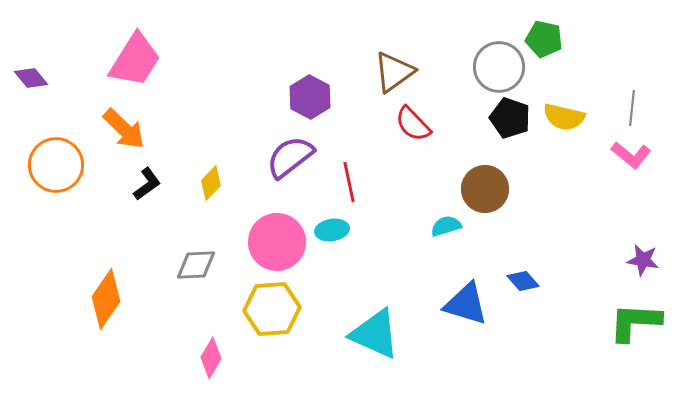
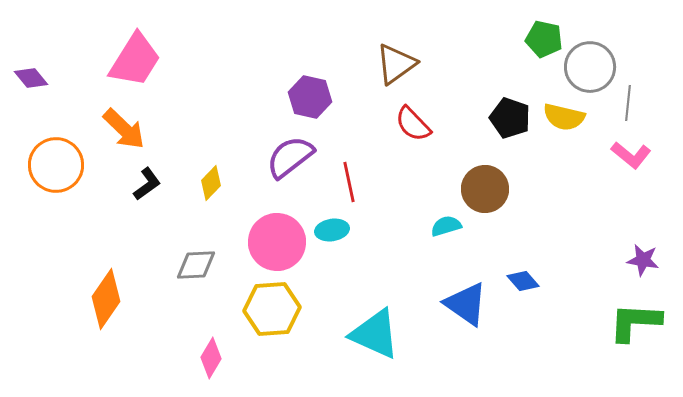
gray circle: moved 91 px right
brown triangle: moved 2 px right, 8 px up
purple hexagon: rotated 15 degrees counterclockwise
gray line: moved 4 px left, 5 px up
blue triangle: rotated 18 degrees clockwise
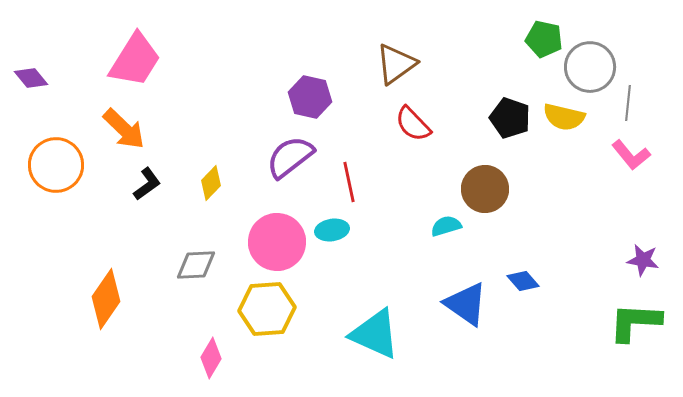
pink L-shape: rotated 12 degrees clockwise
yellow hexagon: moved 5 px left
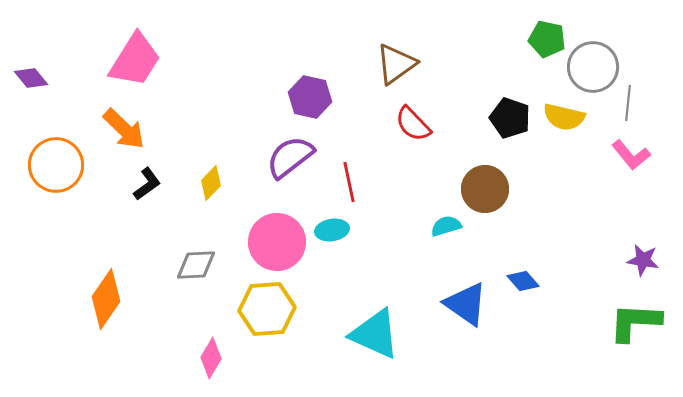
green pentagon: moved 3 px right
gray circle: moved 3 px right
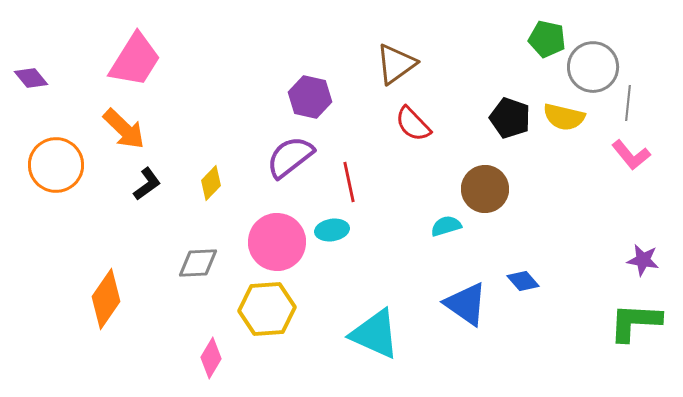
gray diamond: moved 2 px right, 2 px up
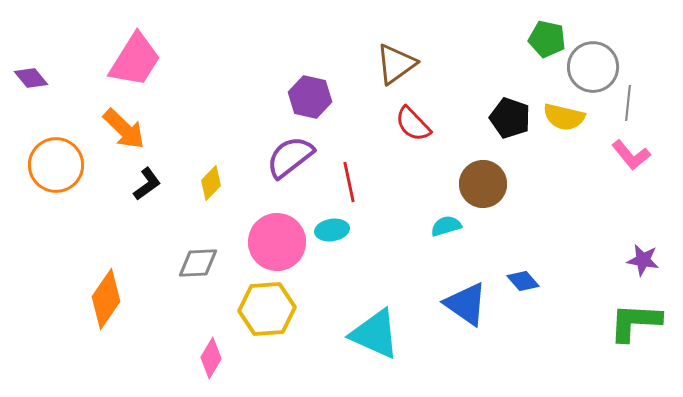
brown circle: moved 2 px left, 5 px up
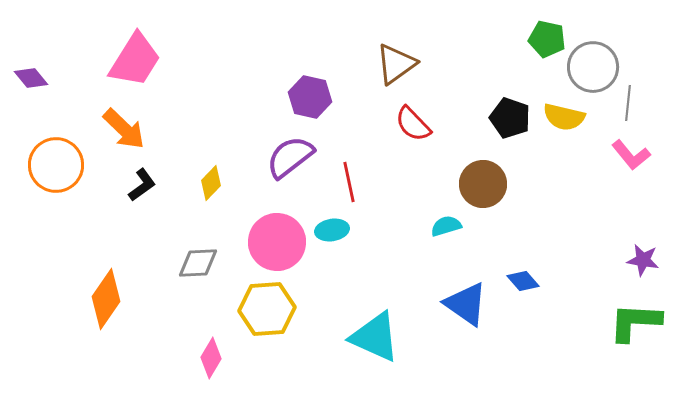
black L-shape: moved 5 px left, 1 px down
cyan triangle: moved 3 px down
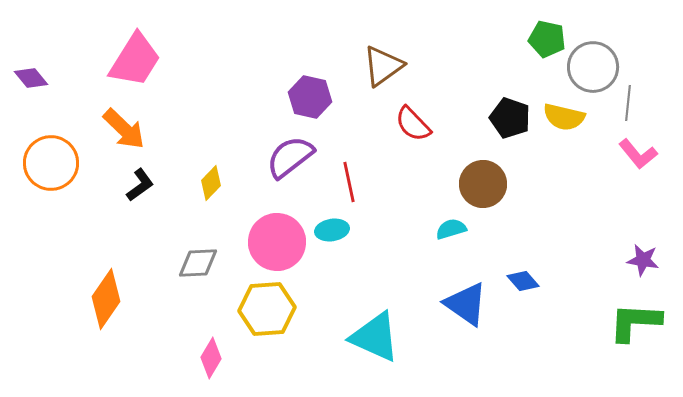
brown triangle: moved 13 px left, 2 px down
pink L-shape: moved 7 px right, 1 px up
orange circle: moved 5 px left, 2 px up
black L-shape: moved 2 px left
cyan semicircle: moved 5 px right, 3 px down
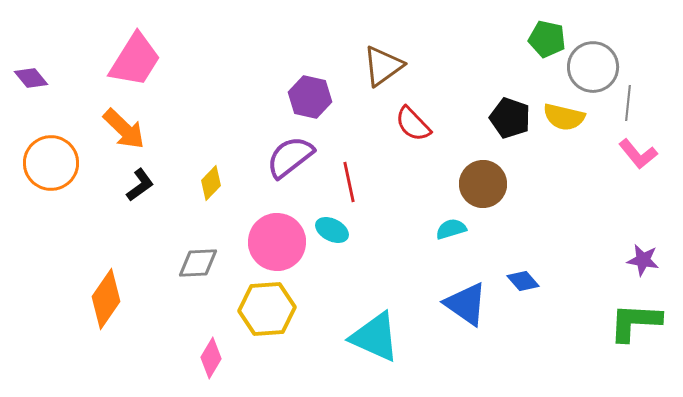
cyan ellipse: rotated 36 degrees clockwise
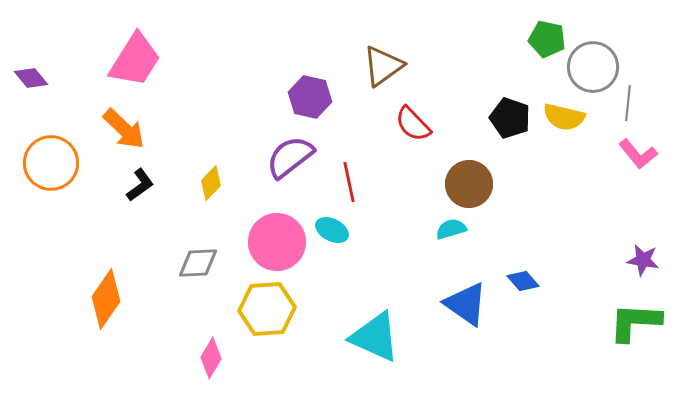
brown circle: moved 14 px left
